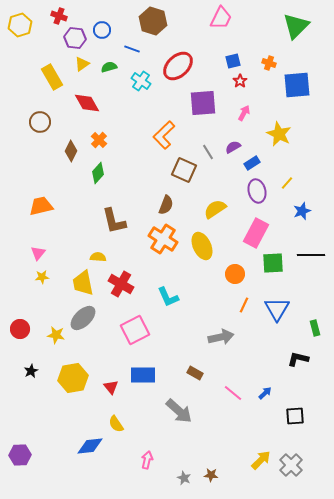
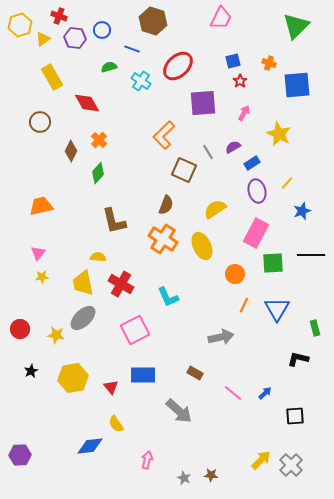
yellow triangle at (82, 64): moved 39 px left, 25 px up
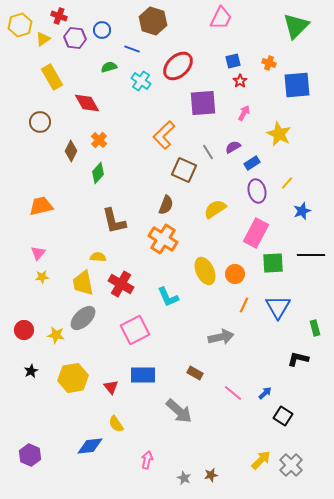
yellow ellipse at (202, 246): moved 3 px right, 25 px down
blue triangle at (277, 309): moved 1 px right, 2 px up
red circle at (20, 329): moved 4 px right, 1 px down
black square at (295, 416): moved 12 px left; rotated 36 degrees clockwise
purple hexagon at (20, 455): moved 10 px right; rotated 25 degrees clockwise
brown star at (211, 475): rotated 16 degrees counterclockwise
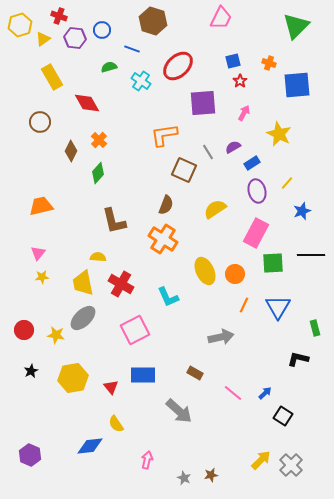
orange L-shape at (164, 135): rotated 36 degrees clockwise
